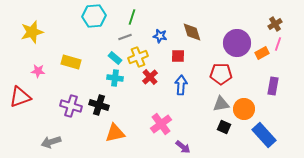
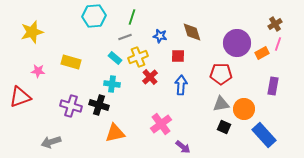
cyan cross: moved 3 px left, 6 px down
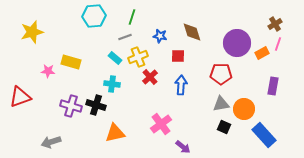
pink star: moved 10 px right
black cross: moved 3 px left
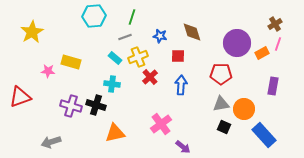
yellow star: rotated 15 degrees counterclockwise
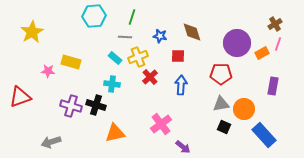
gray line: rotated 24 degrees clockwise
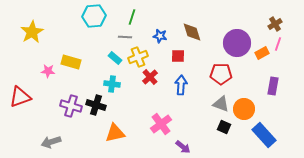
gray triangle: rotated 30 degrees clockwise
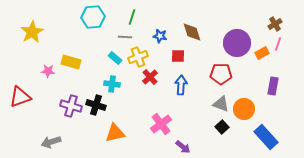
cyan hexagon: moved 1 px left, 1 px down
black square: moved 2 px left; rotated 24 degrees clockwise
blue rectangle: moved 2 px right, 2 px down
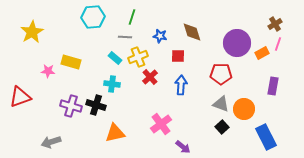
blue rectangle: rotated 15 degrees clockwise
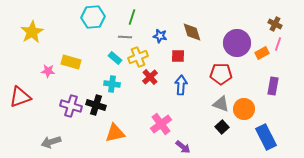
brown cross: rotated 32 degrees counterclockwise
